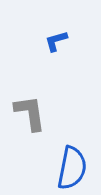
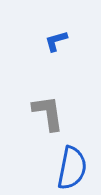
gray L-shape: moved 18 px right
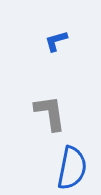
gray L-shape: moved 2 px right
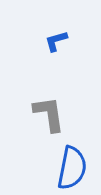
gray L-shape: moved 1 px left, 1 px down
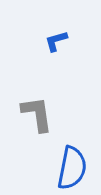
gray L-shape: moved 12 px left
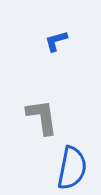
gray L-shape: moved 5 px right, 3 px down
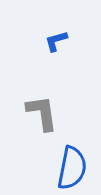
gray L-shape: moved 4 px up
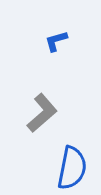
gray L-shape: rotated 57 degrees clockwise
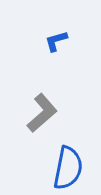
blue semicircle: moved 4 px left
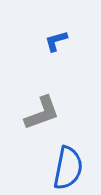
gray L-shape: rotated 21 degrees clockwise
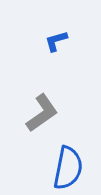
gray L-shape: rotated 15 degrees counterclockwise
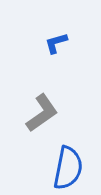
blue L-shape: moved 2 px down
